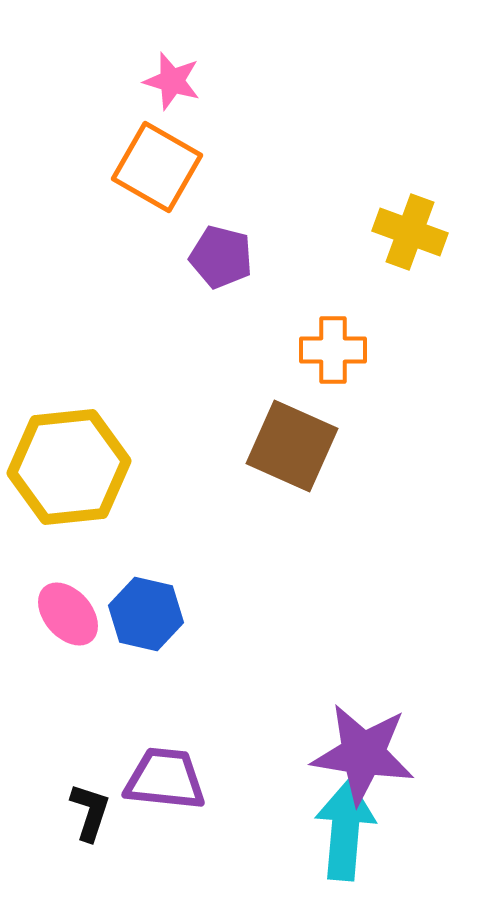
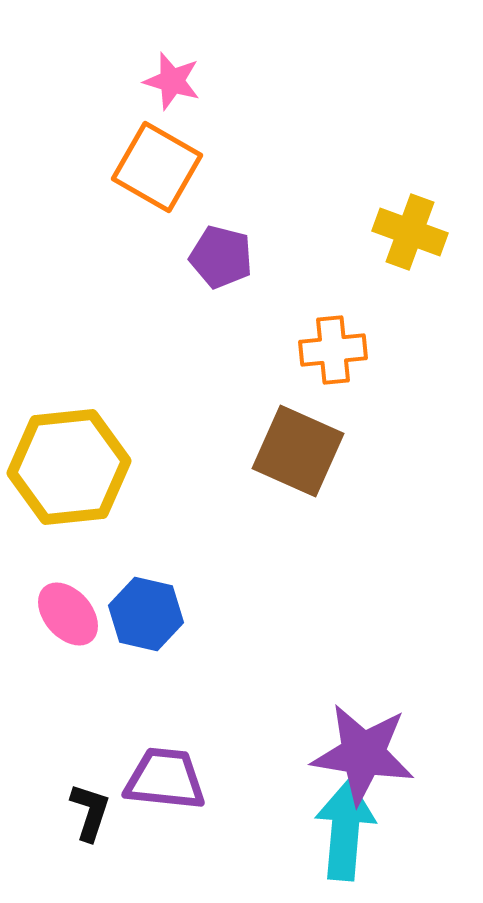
orange cross: rotated 6 degrees counterclockwise
brown square: moved 6 px right, 5 px down
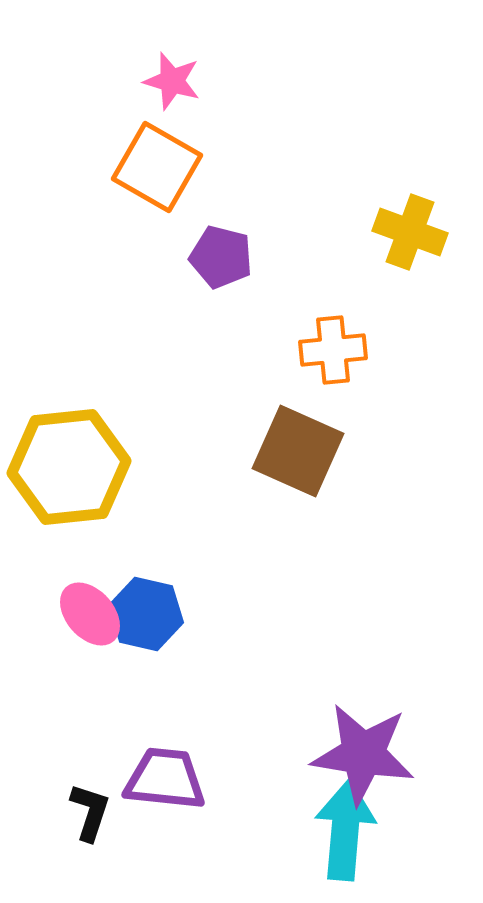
pink ellipse: moved 22 px right
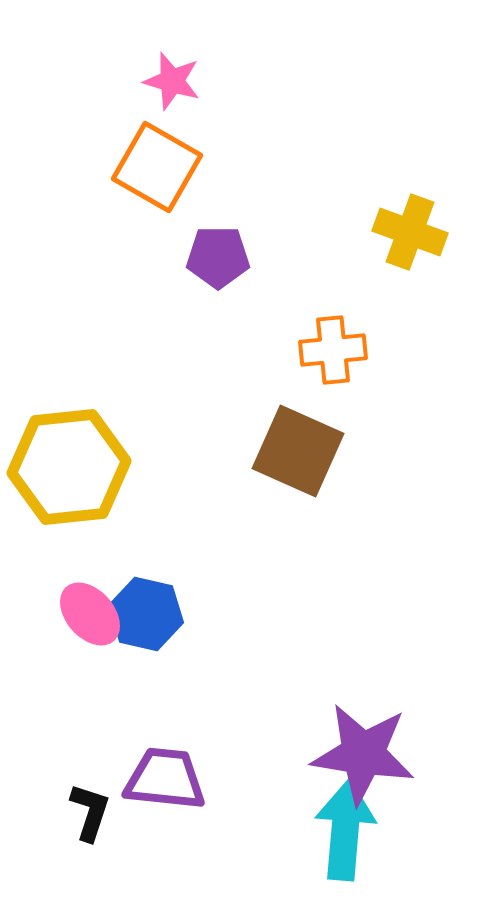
purple pentagon: moved 3 px left; rotated 14 degrees counterclockwise
